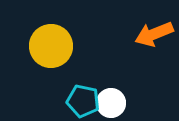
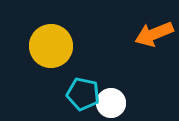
cyan pentagon: moved 7 px up
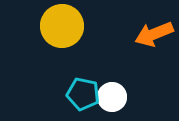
yellow circle: moved 11 px right, 20 px up
white circle: moved 1 px right, 6 px up
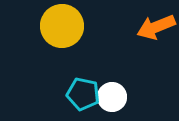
orange arrow: moved 2 px right, 7 px up
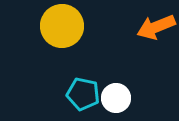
white circle: moved 4 px right, 1 px down
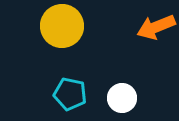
cyan pentagon: moved 13 px left
white circle: moved 6 px right
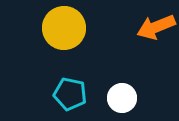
yellow circle: moved 2 px right, 2 px down
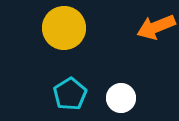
cyan pentagon: rotated 28 degrees clockwise
white circle: moved 1 px left
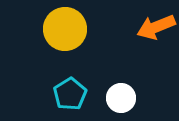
yellow circle: moved 1 px right, 1 px down
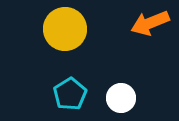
orange arrow: moved 6 px left, 4 px up
